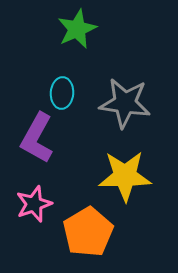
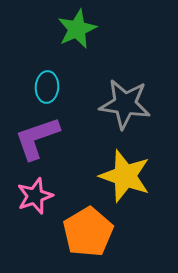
cyan ellipse: moved 15 px left, 6 px up
gray star: moved 1 px down
purple L-shape: rotated 42 degrees clockwise
yellow star: rotated 20 degrees clockwise
pink star: moved 1 px right, 8 px up
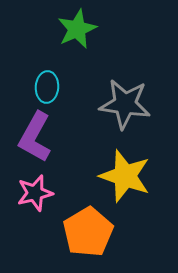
purple L-shape: moved 2 px left, 1 px up; rotated 42 degrees counterclockwise
pink star: moved 3 px up; rotated 6 degrees clockwise
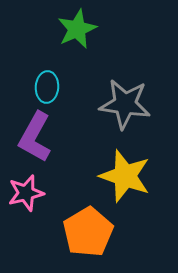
pink star: moved 9 px left
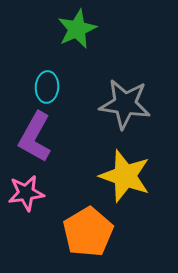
pink star: rotated 6 degrees clockwise
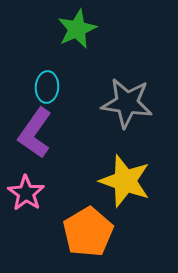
gray star: moved 2 px right, 1 px up
purple L-shape: moved 4 px up; rotated 6 degrees clockwise
yellow star: moved 5 px down
pink star: rotated 30 degrees counterclockwise
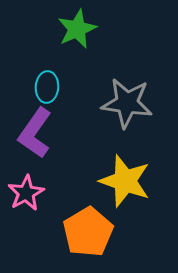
pink star: rotated 9 degrees clockwise
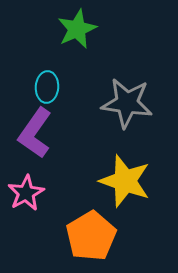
orange pentagon: moved 3 px right, 4 px down
